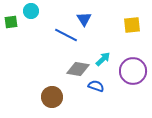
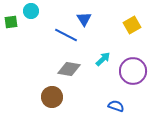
yellow square: rotated 24 degrees counterclockwise
gray diamond: moved 9 px left
blue semicircle: moved 20 px right, 20 px down
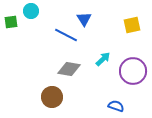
yellow square: rotated 18 degrees clockwise
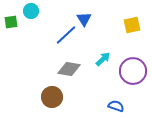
blue line: rotated 70 degrees counterclockwise
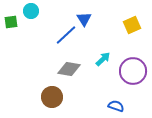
yellow square: rotated 12 degrees counterclockwise
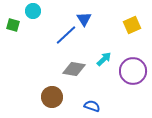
cyan circle: moved 2 px right
green square: moved 2 px right, 3 px down; rotated 24 degrees clockwise
cyan arrow: moved 1 px right
gray diamond: moved 5 px right
blue semicircle: moved 24 px left
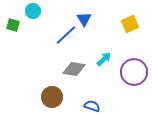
yellow square: moved 2 px left, 1 px up
purple circle: moved 1 px right, 1 px down
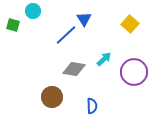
yellow square: rotated 24 degrees counterclockwise
blue semicircle: rotated 70 degrees clockwise
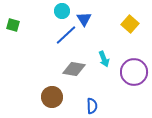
cyan circle: moved 29 px right
cyan arrow: rotated 112 degrees clockwise
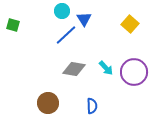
cyan arrow: moved 2 px right, 9 px down; rotated 21 degrees counterclockwise
brown circle: moved 4 px left, 6 px down
